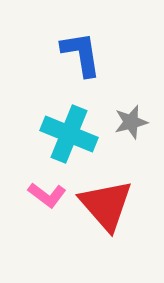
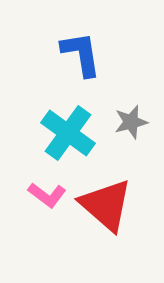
cyan cross: moved 1 px left, 1 px up; rotated 14 degrees clockwise
red triangle: rotated 8 degrees counterclockwise
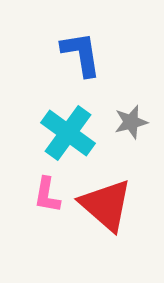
pink L-shape: rotated 63 degrees clockwise
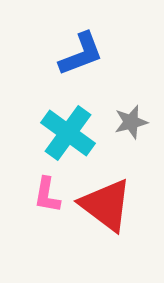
blue L-shape: rotated 78 degrees clockwise
red triangle: rotated 4 degrees counterclockwise
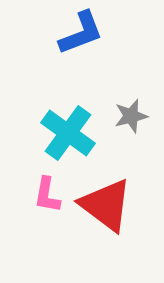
blue L-shape: moved 21 px up
gray star: moved 6 px up
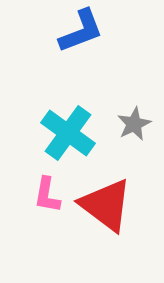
blue L-shape: moved 2 px up
gray star: moved 3 px right, 8 px down; rotated 12 degrees counterclockwise
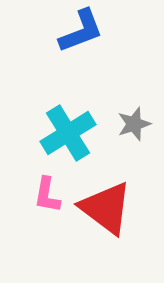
gray star: rotated 8 degrees clockwise
cyan cross: rotated 22 degrees clockwise
red triangle: moved 3 px down
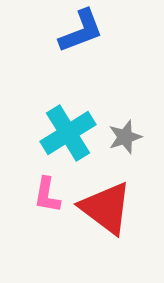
gray star: moved 9 px left, 13 px down
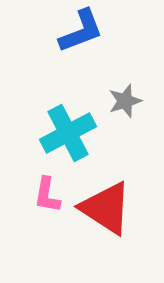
cyan cross: rotated 4 degrees clockwise
gray star: moved 36 px up
red triangle: rotated 4 degrees counterclockwise
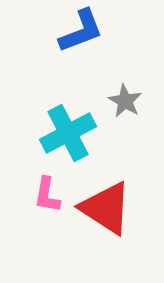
gray star: rotated 24 degrees counterclockwise
